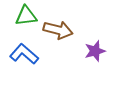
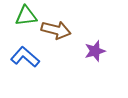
brown arrow: moved 2 px left
blue L-shape: moved 1 px right, 3 px down
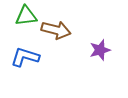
purple star: moved 5 px right, 1 px up
blue L-shape: rotated 24 degrees counterclockwise
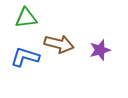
green triangle: moved 2 px down
brown arrow: moved 3 px right, 14 px down
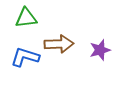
brown arrow: rotated 16 degrees counterclockwise
